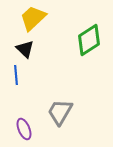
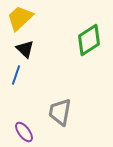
yellow trapezoid: moved 13 px left
blue line: rotated 24 degrees clockwise
gray trapezoid: rotated 20 degrees counterclockwise
purple ellipse: moved 3 px down; rotated 15 degrees counterclockwise
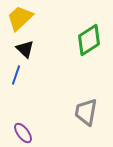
gray trapezoid: moved 26 px right
purple ellipse: moved 1 px left, 1 px down
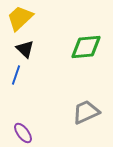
green diamond: moved 3 px left, 7 px down; rotated 28 degrees clockwise
gray trapezoid: rotated 56 degrees clockwise
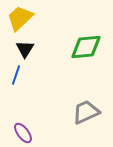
black triangle: rotated 18 degrees clockwise
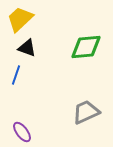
yellow trapezoid: moved 1 px down
black triangle: moved 2 px right, 1 px up; rotated 42 degrees counterclockwise
purple ellipse: moved 1 px left, 1 px up
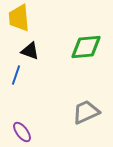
yellow trapezoid: moved 1 px left, 1 px up; rotated 52 degrees counterclockwise
black triangle: moved 3 px right, 3 px down
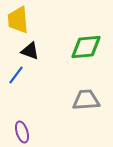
yellow trapezoid: moved 1 px left, 2 px down
blue line: rotated 18 degrees clockwise
gray trapezoid: moved 12 px up; rotated 20 degrees clockwise
purple ellipse: rotated 20 degrees clockwise
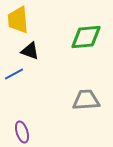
green diamond: moved 10 px up
blue line: moved 2 px left, 1 px up; rotated 24 degrees clockwise
